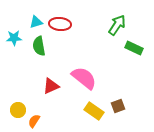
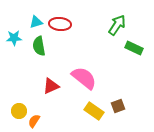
yellow circle: moved 1 px right, 1 px down
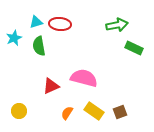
green arrow: rotated 45 degrees clockwise
cyan star: rotated 21 degrees counterclockwise
pink semicircle: rotated 24 degrees counterclockwise
brown square: moved 2 px right, 6 px down
orange semicircle: moved 33 px right, 8 px up
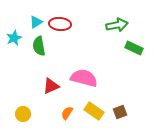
cyan triangle: rotated 16 degrees counterclockwise
yellow circle: moved 4 px right, 3 px down
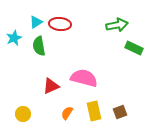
yellow rectangle: rotated 42 degrees clockwise
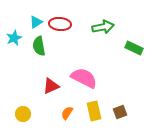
green arrow: moved 14 px left, 2 px down
pink semicircle: rotated 12 degrees clockwise
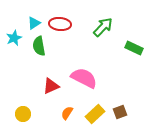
cyan triangle: moved 2 px left, 1 px down
green arrow: rotated 35 degrees counterclockwise
yellow rectangle: moved 1 px right, 3 px down; rotated 60 degrees clockwise
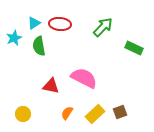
red triangle: rotated 36 degrees clockwise
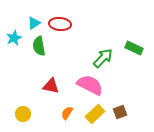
green arrow: moved 31 px down
pink semicircle: moved 6 px right, 7 px down
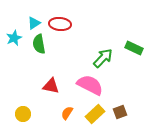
green semicircle: moved 2 px up
